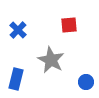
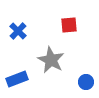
blue cross: moved 1 px down
blue rectangle: moved 1 px right; rotated 55 degrees clockwise
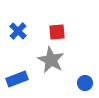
red square: moved 12 px left, 7 px down
blue circle: moved 1 px left, 1 px down
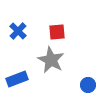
blue circle: moved 3 px right, 2 px down
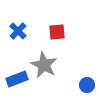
gray star: moved 7 px left, 5 px down
blue circle: moved 1 px left
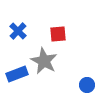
red square: moved 1 px right, 2 px down
gray star: moved 4 px up
blue rectangle: moved 5 px up
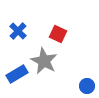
red square: rotated 30 degrees clockwise
blue rectangle: rotated 10 degrees counterclockwise
blue circle: moved 1 px down
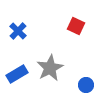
red square: moved 18 px right, 8 px up
gray star: moved 6 px right, 7 px down; rotated 16 degrees clockwise
blue circle: moved 1 px left, 1 px up
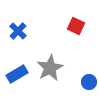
blue circle: moved 3 px right, 3 px up
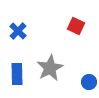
blue rectangle: rotated 60 degrees counterclockwise
